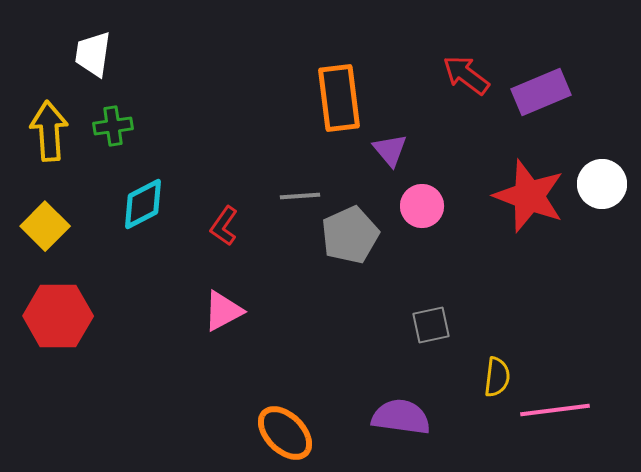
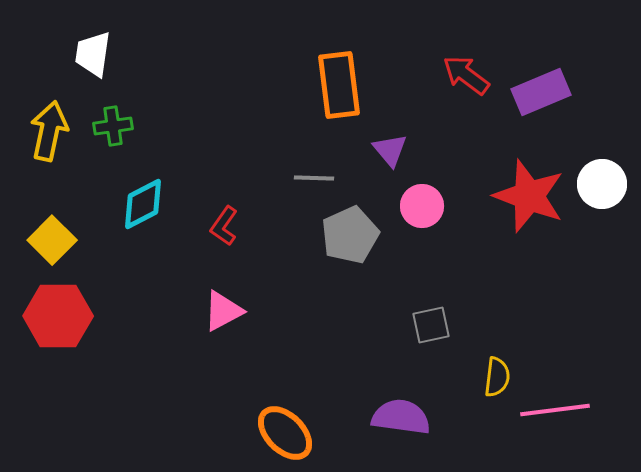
orange rectangle: moved 13 px up
yellow arrow: rotated 16 degrees clockwise
gray line: moved 14 px right, 18 px up; rotated 6 degrees clockwise
yellow square: moved 7 px right, 14 px down
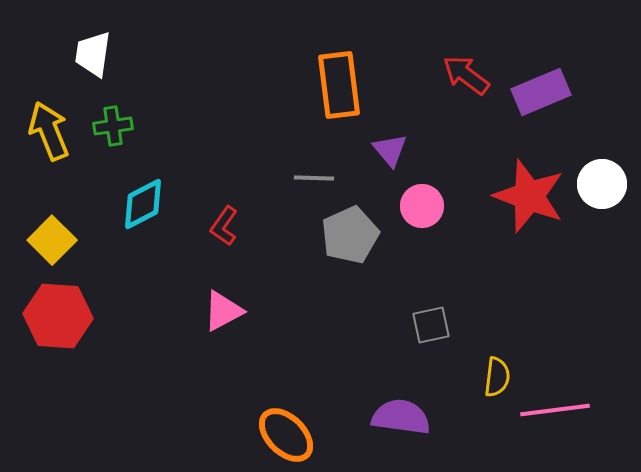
yellow arrow: rotated 34 degrees counterclockwise
red hexagon: rotated 4 degrees clockwise
orange ellipse: moved 1 px right, 2 px down
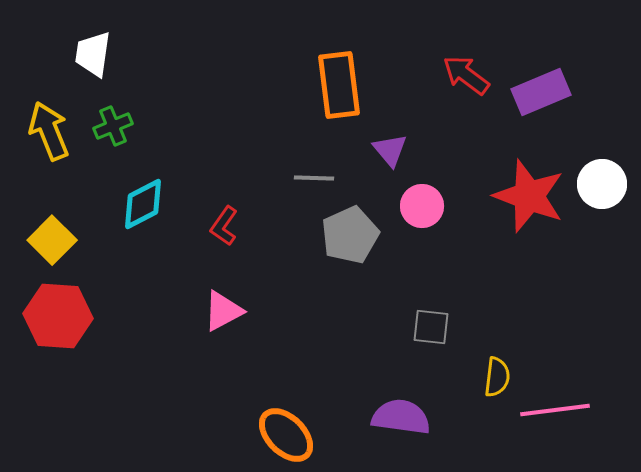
green cross: rotated 15 degrees counterclockwise
gray square: moved 2 px down; rotated 18 degrees clockwise
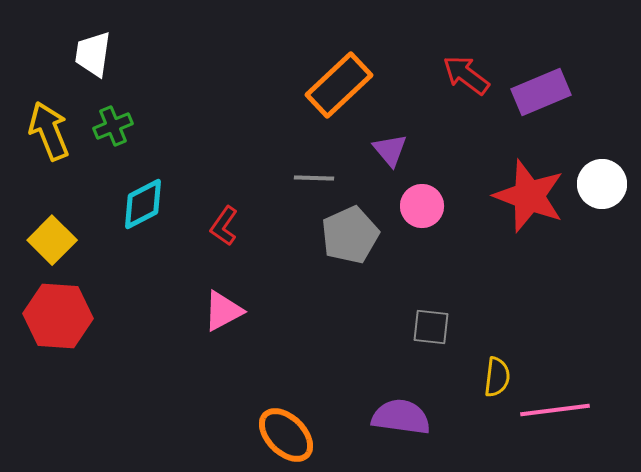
orange rectangle: rotated 54 degrees clockwise
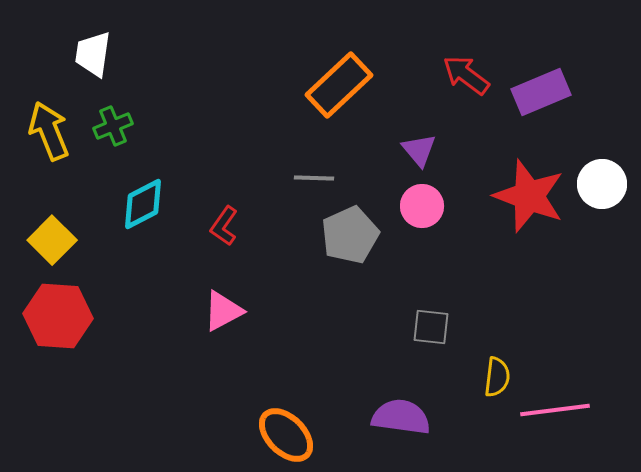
purple triangle: moved 29 px right
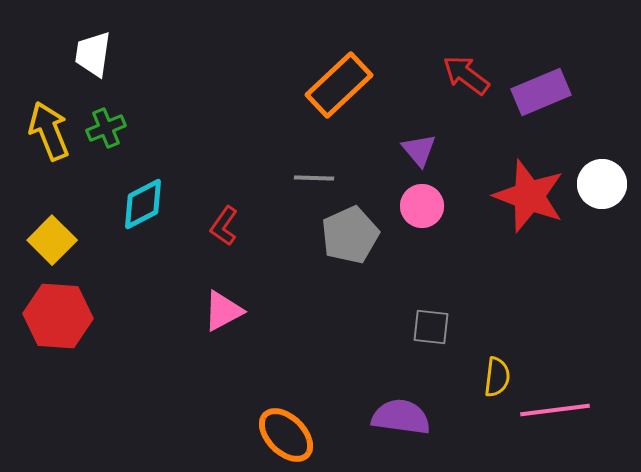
green cross: moved 7 px left, 2 px down
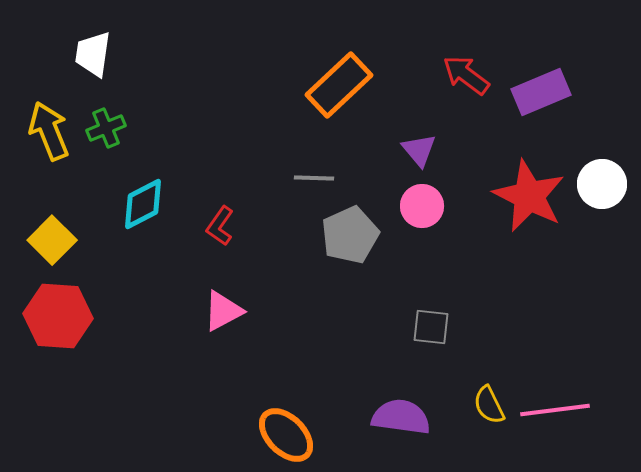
red star: rotated 6 degrees clockwise
red L-shape: moved 4 px left
yellow semicircle: moved 8 px left, 28 px down; rotated 147 degrees clockwise
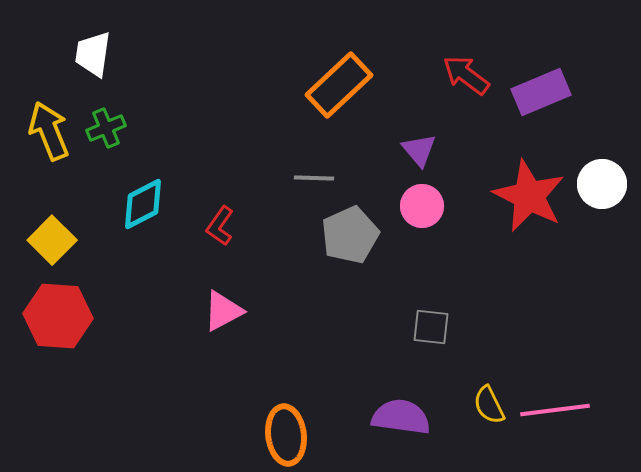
orange ellipse: rotated 38 degrees clockwise
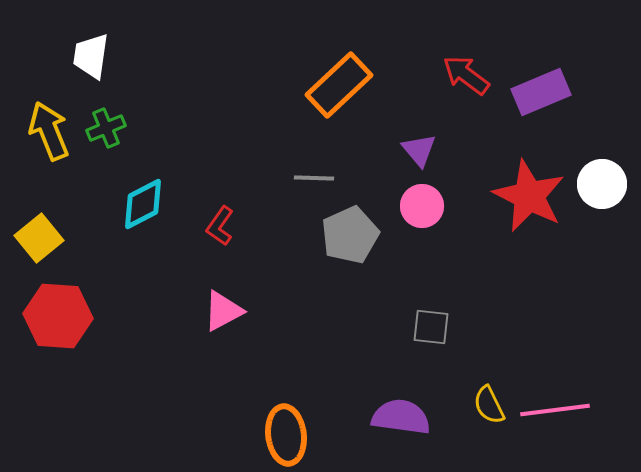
white trapezoid: moved 2 px left, 2 px down
yellow square: moved 13 px left, 2 px up; rotated 6 degrees clockwise
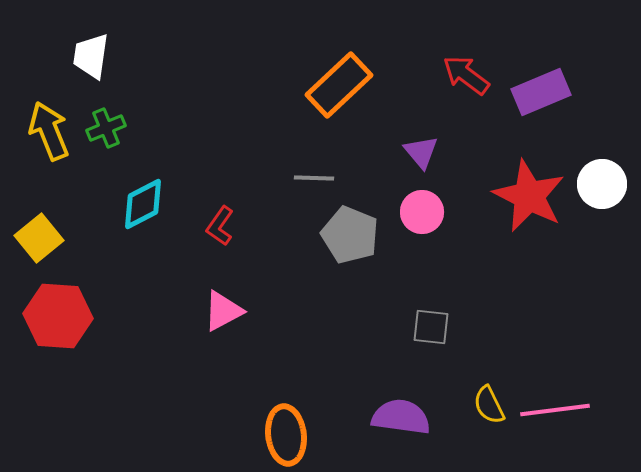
purple triangle: moved 2 px right, 2 px down
pink circle: moved 6 px down
gray pentagon: rotated 26 degrees counterclockwise
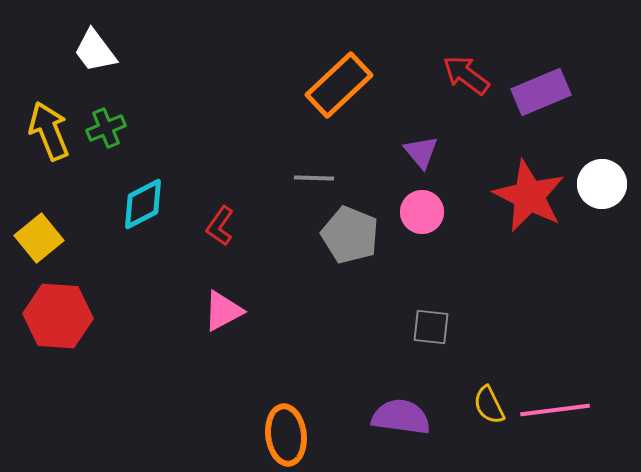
white trapezoid: moved 4 px right, 5 px up; rotated 45 degrees counterclockwise
